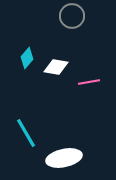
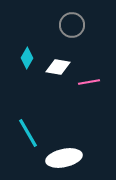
gray circle: moved 9 px down
cyan diamond: rotated 10 degrees counterclockwise
white diamond: moved 2 px right
cyan line: moved 2 px right
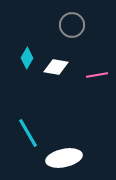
white diamond: moved 2 px left
pink line: moved 8 px right, 7 px up
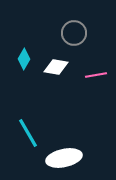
gray circle: moved 2 px right, 8 px down
cyan diamond: moved 3 px left, 1 px down
pink line: moved 1 px left
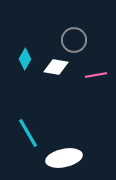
gray circle: moved 7 px down
cyan diamond: moved 1 px right
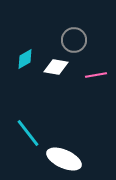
cyan diamond: rotated 30 degrees clockwise
cyan line: rotated 8 degrees counterclockwise
white ellipse: moved 1 px down; rotated 36 degrees clockwise
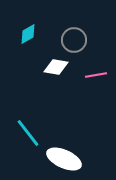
cyan diamond: moved 3 px right, 25 px up
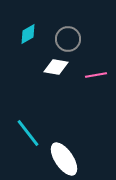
gray circle: moved 6 px left, 1 px up
white ellipse: rotated 32 degrees clockwise
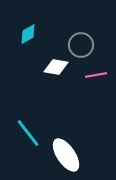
gray circle: moved 13 px right, 6 px down
white ellipse: moved 2 px right, 4 px up
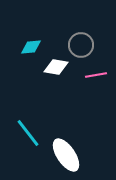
cyan diamond: moved 3 px right, 13 px down; rotated 25 degrees clockwise
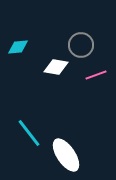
cyan diamond: moved 13 px left
pink line: rotated 10 degrees counterclockwise
cyan line: moved 1 px right
